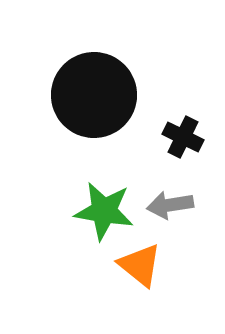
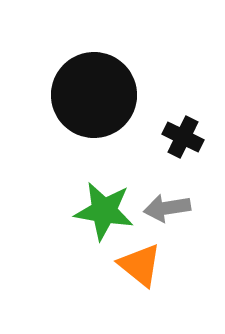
gray arrow: moved 3 px left, 3 px down
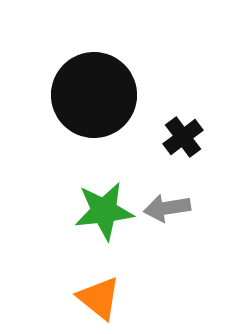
black cross: rotated 27 degrees clockwise
green star: rotated 16 degrees counterclockwise
orange triangle: moved 41 px left, 33 px down
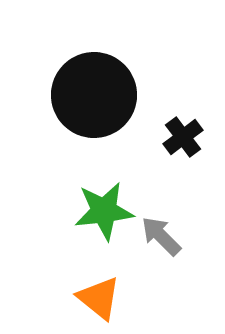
gray arrow: moved 6 px left, 28 px down; rotated 54 degrees clockwise
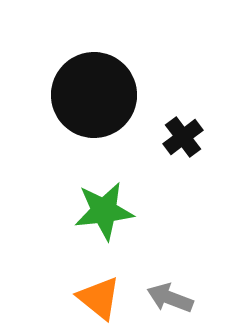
gray arrow: moved 9 px right, 62 px down; rotated 24 degrees counterclockwise
